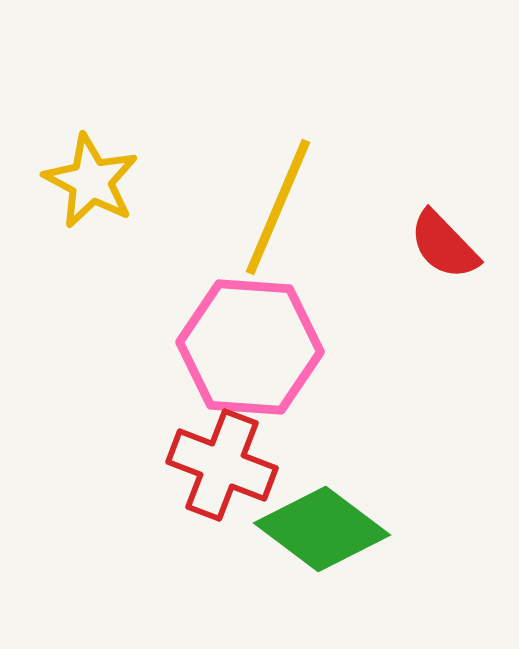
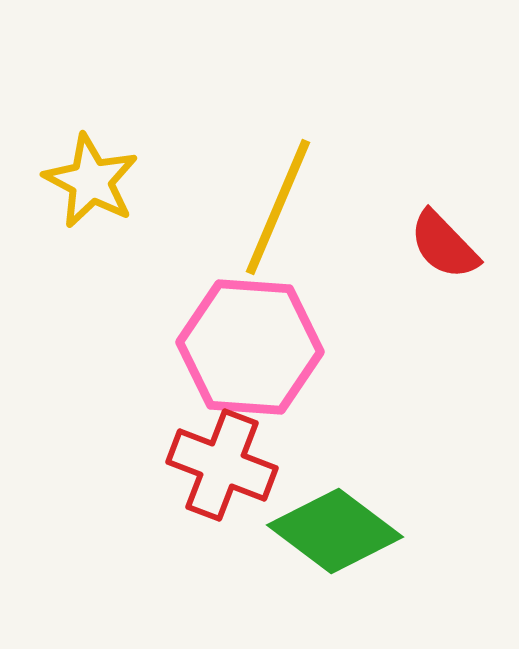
green diamond: moved 13 px right, 2 px down
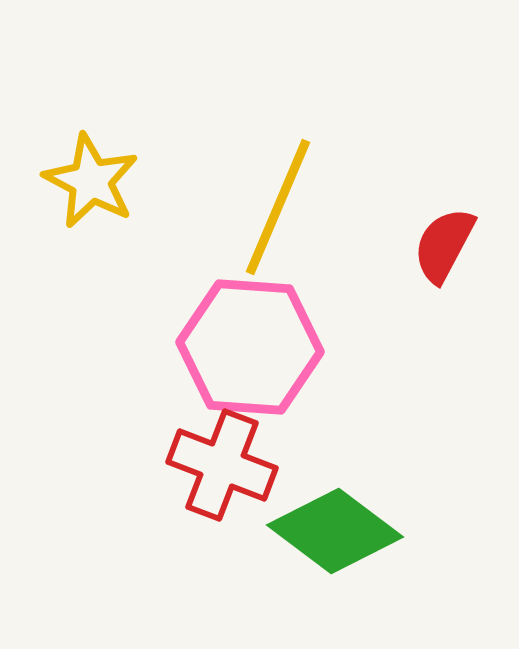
red semicircle: rotated 72 degrees clockwise
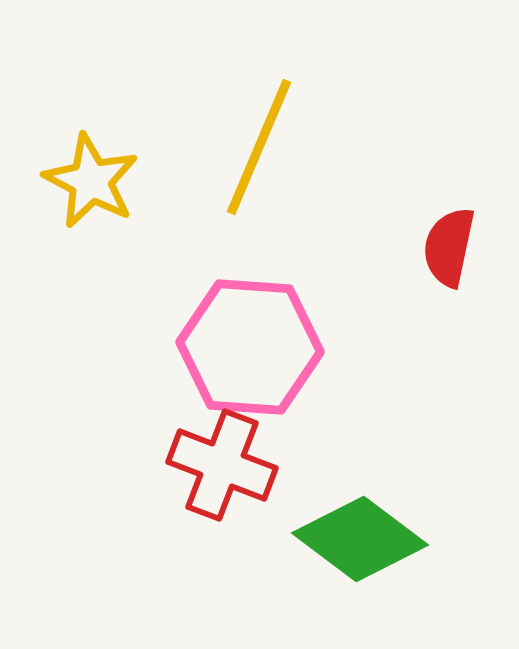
yellow line: moved 19 px left, 60 px up
red semicircle: moved 5 px right, 2 px down; rotated 16 degrees counterclockwise
green diamond: moved 25 px right, 8 px down
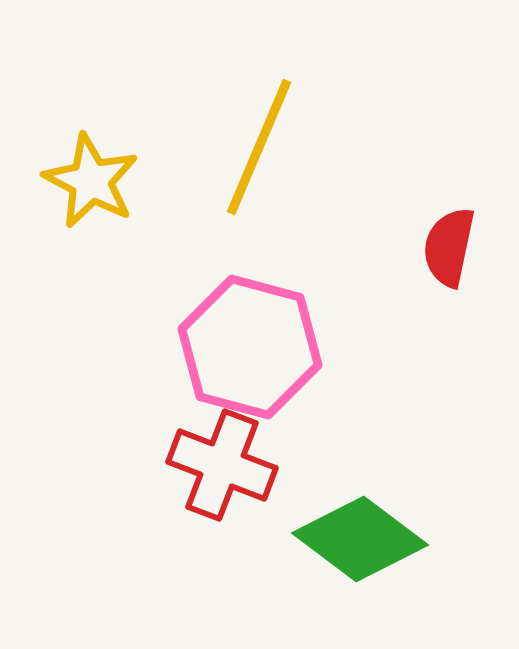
pink hexagon: rotated 11 degrees clockwise
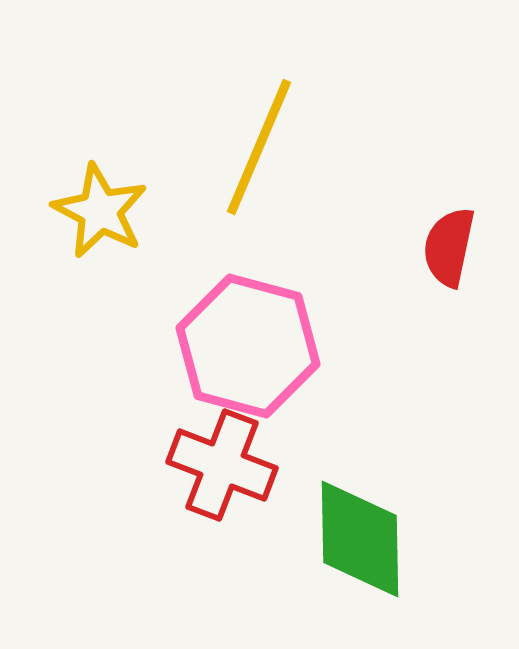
yellow star: moved 9 px right, 30 px down
pink hexagon: moved 2 px left, 1 px up
green diamond: rotated 52 degrees clockwise
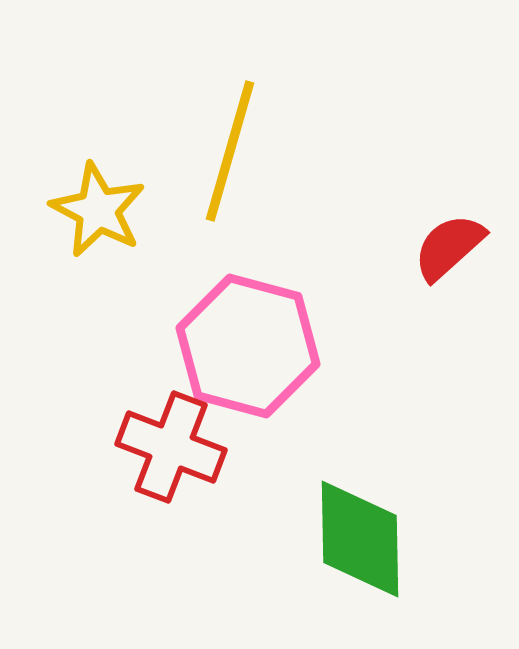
yellow line: moved 29 px left, 4 px down; rotated 7 degrees counterclockwise
yellow star: moved 2 px left, 1 px up
red semicircle: rotated 36 degrees clockwise
red cross: moved 51 px left, 18 px up
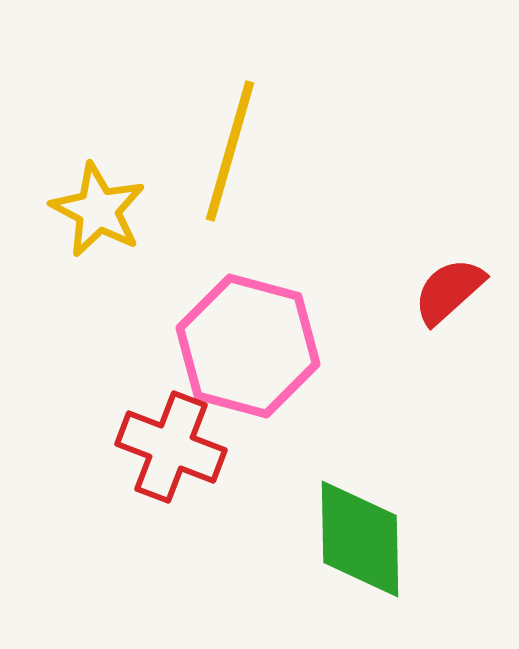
red semicircle: moved 44 px down
